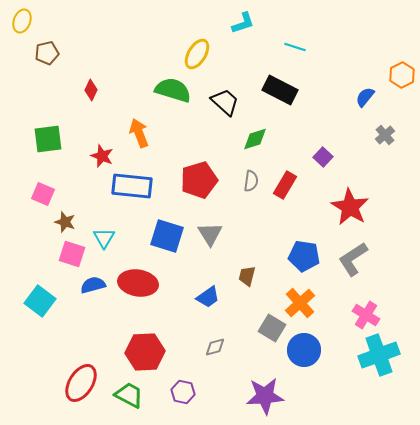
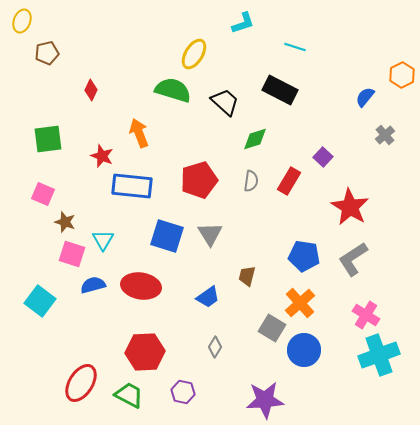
yellow ellipse at (197, 54): moved 3 px left
red rectangle at (285, 185): moved 4 px right, 4 px up
cyan triangle at (104, 238): moved 1 px left, 2 px down
red ellipse at (138, 283): moved 3 px right, 3 px down
gray diamond at (215, 347): rotated 45 degrees counterclockwise
purple star at (265, 396): moved 4 px down
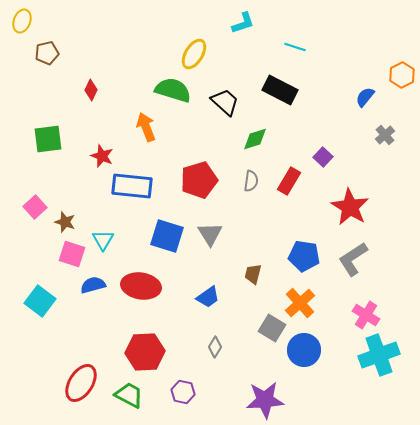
orange arrow at (139, 133): moved 7 px right, 6 px up
pink square at (43, 194): moved 8 px left, 13 px down; rotated 25 degrees clockwise
brown trapezoid at (247, 276): moved 6 px right, 2 px up
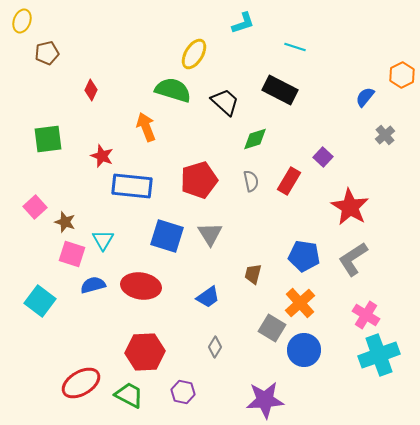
gray semicircle at (251, 181): rotated 20 degrees counterclockwise
red ellipse at (81, 383): rotated 27 degrees clockwise
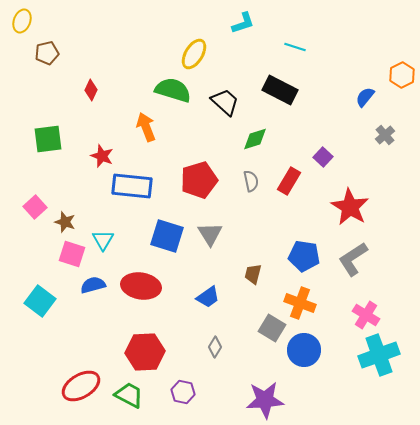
orange cross at (300, 303): rotated 28 degrees counterclockwise
red ellipse at (81, 383): moved 3 px down
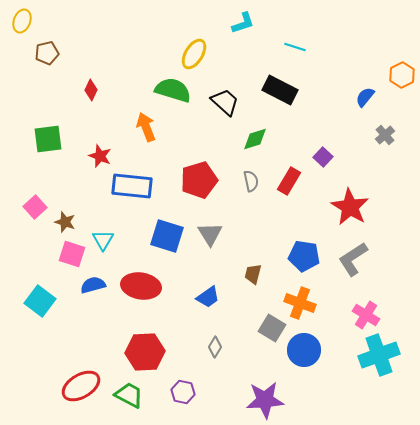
red star at (102, 156): moved 2 px left
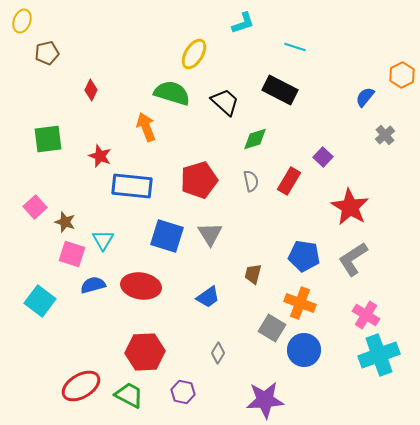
green semicircle at (173, 90): moved 1 px left, 3 px down
gray diamond at (215, 347): moved 3 px right, 6 px down
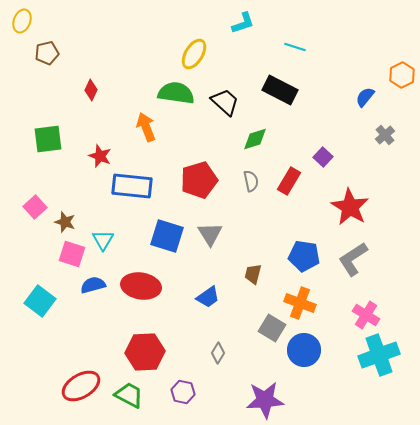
green semicircle at (172, 93): moved 4 px right; rotated 9 degrees counterclockwise
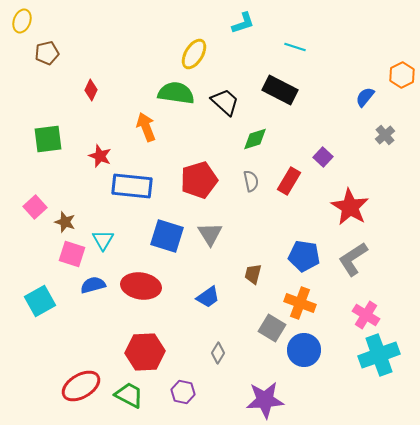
cyan square at (40, 301): rotated 24 degrees clockwise
